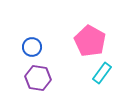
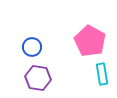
cyan rectangle: moved 1 px down; rotated 45 degrees counterclockwise
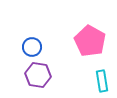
cyan rectangle: moved 7 px down
purple hexagon: moved 3 px up
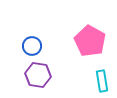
blue circle: moved 1 px up
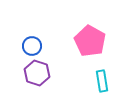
purple hexagon: moved 1 px left, 2 px up; rotated 10 degrees clockwise
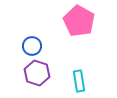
pink pentagon: moved 11 px left, 20 px up
cyan rectangle: moved 23 px left
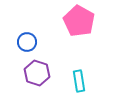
blue circle: moved 5 px left, 4 px up
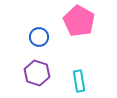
blue circle: moved 12 px right, 5 px up
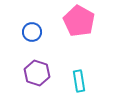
blue circle: moved 7 px left, 5 px up
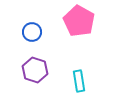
purple hexagon: moved 2 px left, 3 px up
